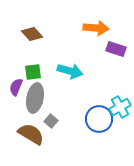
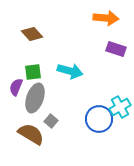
orange arrow: moved 10 px right, 10 px up
gray ellipse: rotated 8 degrees clockwise
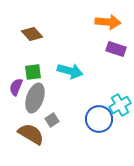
orange arrow: moved 2 px right, 4 px down
cyan cross: moved 2 px up
gray square: moved 1 px right, 1 px up; rotated 16 degrees clockwise
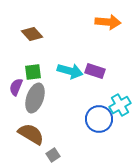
purple rectangle: moved 21 px left, 22 px down
gray square: moved 1 px right, 35 px down
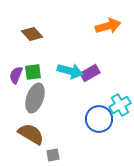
orange arrow: moved 4 px down; rotated 20 degrees counterclockwise
purple rectangle: moved 5 px left, 2 px down; rotated 48 degrees counterclockwise
purple semicircle: moved 12 px up
gray square: rotated 24 degrees clockwise
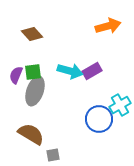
purple rectangle: moved 2 px right, 2 px up
gray ellipse: moved 7 px up
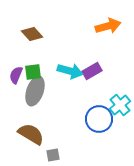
cyan cross: rotated 10 degrees counterclockwise
